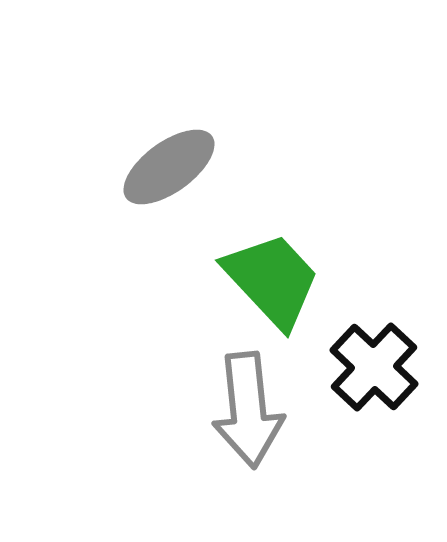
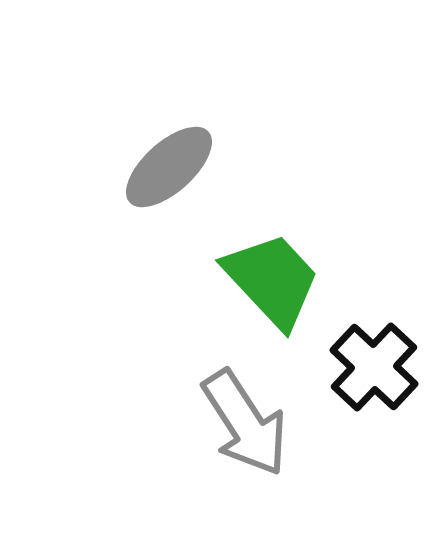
gray ellipse: rotated 6 degrees counterclockwise
gray arrow: moved 3 px left, 13 px down; rotated 27 degrees counterclockwise
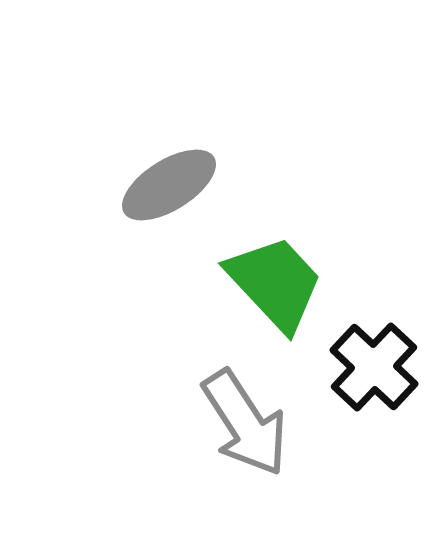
gray ellipse: moved 18 px down; rotated 10 degrees clockwise
green trapezoid: moved 3 px right, 3 px down
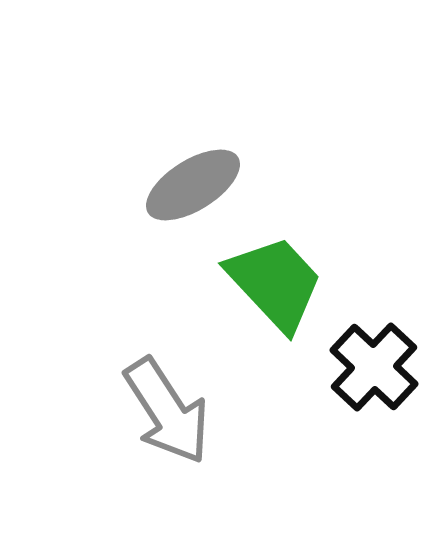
gray ellipse: moved 24 px right
gray arrow: moved 78 px left, 12 px up
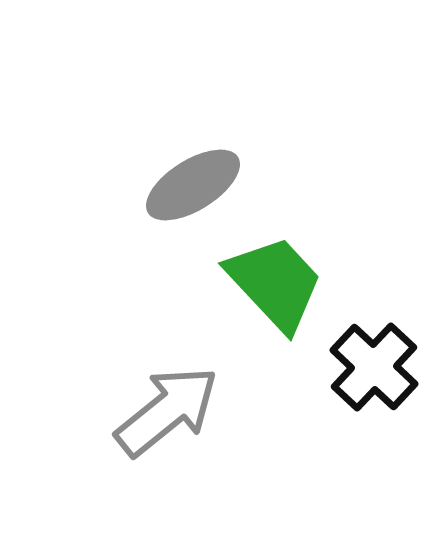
gray arrow: rotated 96 degrees counterclockwise
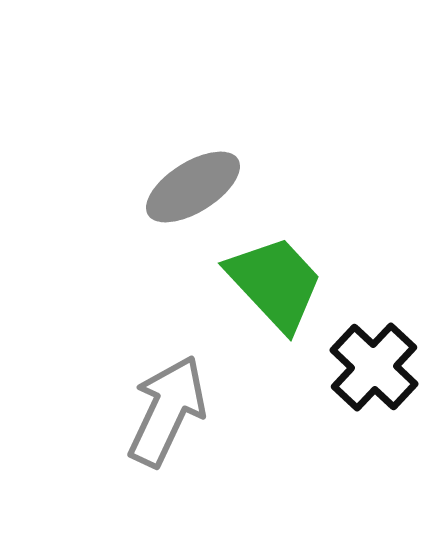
gray ellipse: moved 2 px down
gray arrow: rotated 26 degrees counterclockwise
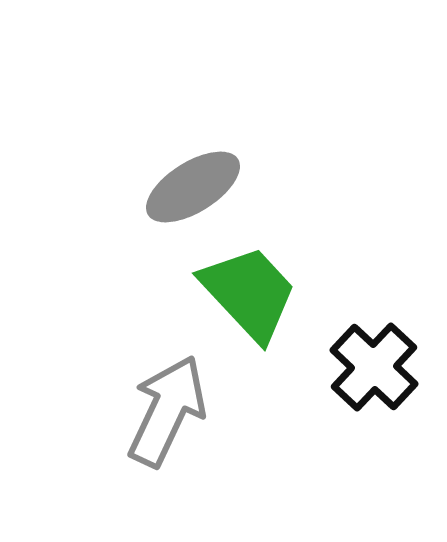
green trapezoid: moved 26 px left, 10 px down
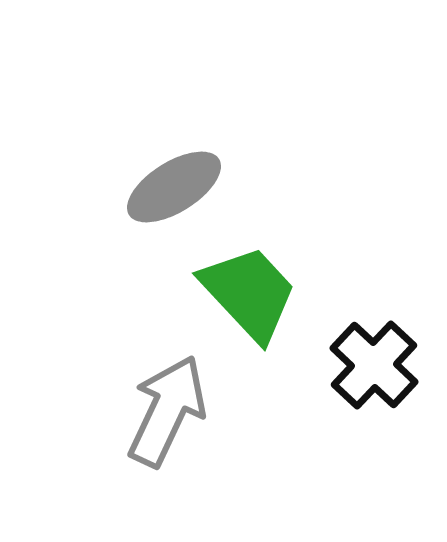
gray ellipse: moved 19 px left
black cross: moved 2 px up
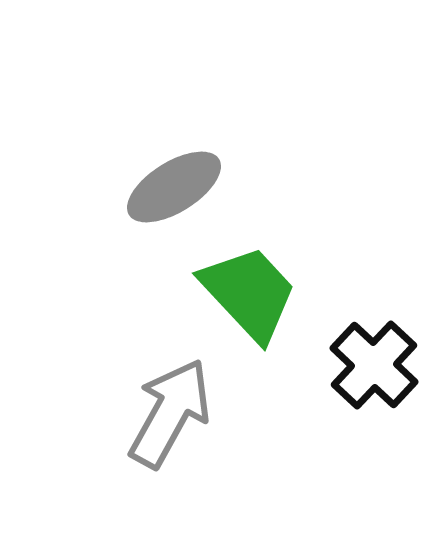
gray arrow: moved 3 px right, 2 px down; rotated 4 degrees clockwise
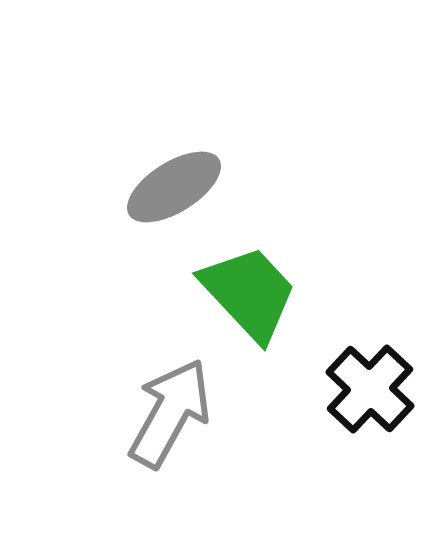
black cross: moved 4 px left, 24 px down
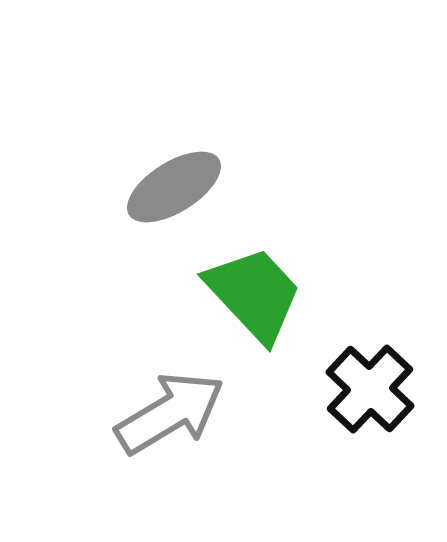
green trapezoid: moved 5 px right, 1 px down
gray arrow: rotated 30 degrees clockwise
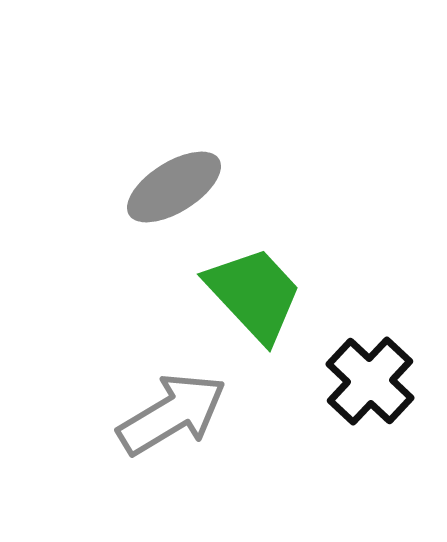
black cross: moved 8 px up
gray arrow: moved 2 px right, 1 px down
